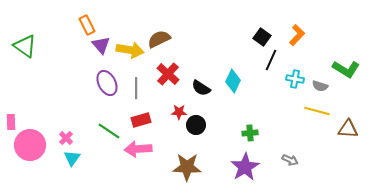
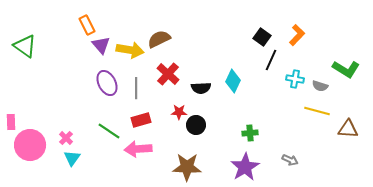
black semicircle: rotated 36 degrees counterclockwise
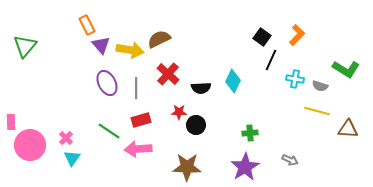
green triangle: rotated 35 degrees clockwise
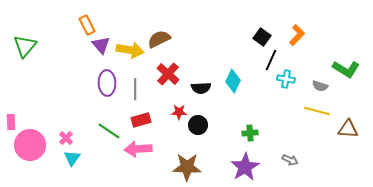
cyan cross: moved 9 px left
purple ellipse: rotated 25 degrees clockwise
gray line: moved 1 px left, 1 px down
black circle: moved 2 px right
